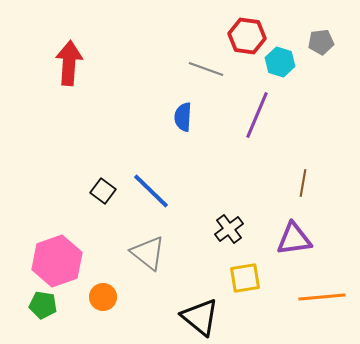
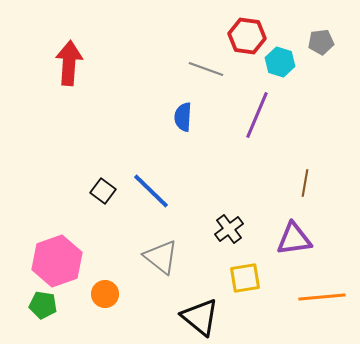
brown line: moved 2 px right
gray triangle: moved 13 px right, 4 px down
orange circle: moved 2 px right, 3 px up
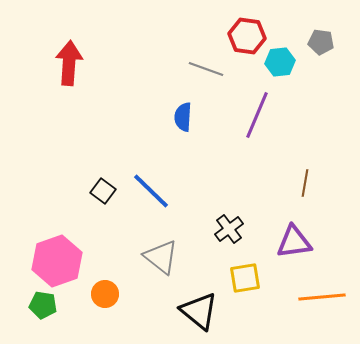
gray pentagon: rotated 15 degrees clockwise
cyan hexagon: rotated 24 degrees counterclockwise
purple triangle: moved 3 px down
black triangle: moved 1 px left, 6 px up
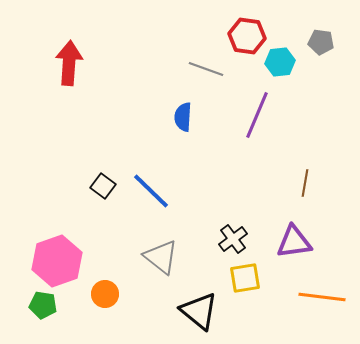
black square: moved 5 px up
black cross: moved 4 px right, 10 px down
orange line: rotated 12 degrees clockwise
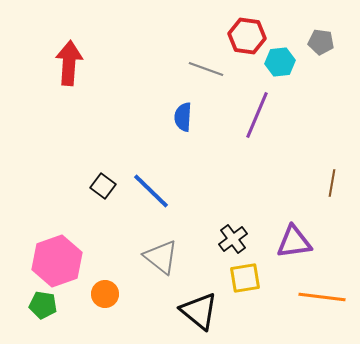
brown line: moved 27 px right
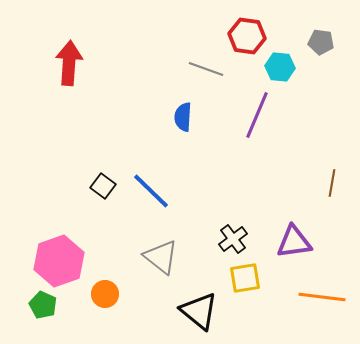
cyan hexagon: moved 5 px down; rotated 12 degrees clockwise
pink hexagon: moved 2 px right
green pentagon: rotated 16 degrees clockwise
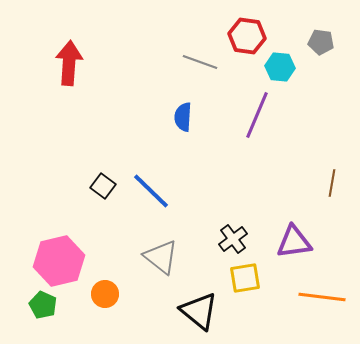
gray line: moved 6 px left, 7 px up
pink hexagon: rotated 6 degrees clockwise
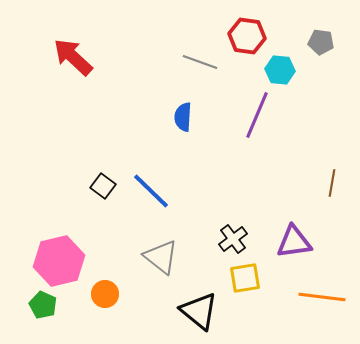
red arrow: moved 4 px right, 6 px up; rotated 51 degrees counterclockwise
cyan hexagon: moved 3 px down
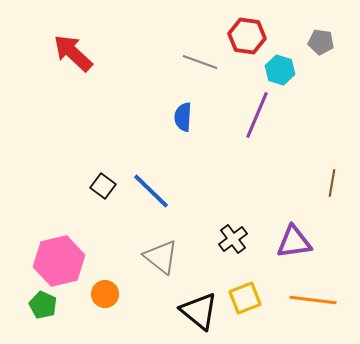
red arrow: moved 4 px up
cyan hexagon: rotated 12 degrees clockwise
yellow square: moved 20 px down; rotated 12 degrees counterclockwise
orange line: moved 9 px left, 3 px down
